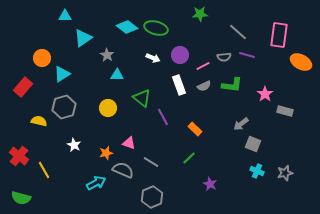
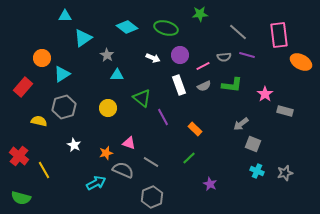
green ellipse at (156, 28): moved 10 px right
pink rectangle at (279, 35): rotated 15 degrees counterclockwise
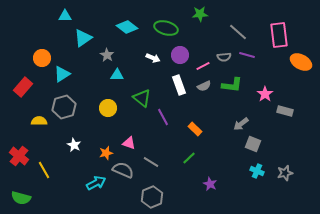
yellow semicircle at (39, 121): rotated 14 degrees counterclockwise
